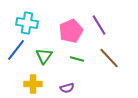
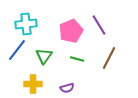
cyan cross: moved 1 px left, 1 px down; rotated 15 degrees counterclockwise
blue line: moved 1 px right
brown line: rotated 70 degrees clockwise
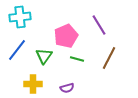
cyan cross: moved 6 px left, 7 px up
pink pentagon: moved 5 px left, 5 px down
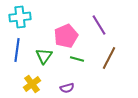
blue line: rotated 30 degrees counterclockwise
yellow cross: moved 1 px left; rotated 36 degrees counterclockwise
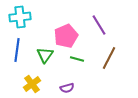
green triangle: moved 1 px right, 1 px up
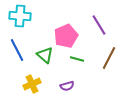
cyan cross: moved 1 px up; rotated 10 degrees clockwise
blue line: rotated 35 degrees counterclockwise
green triangle: rotated 24 degrees counterclockwise
yellow cross: rotated 12 degrees clockwise
purple semicircle: moved 2 px up
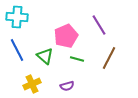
cyan cross: moved 3 px left, 1 px down
green triangle: moved 1 px down
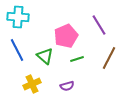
cyan cross: moved 1 px right
green line: rotated 32 degrees counterclockwise
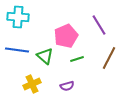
blue line: rotated 55 degrees counterclockwise
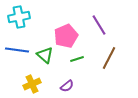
cyan cross: moved 1 px right; rotated 15 degrees counterclockwise
green triangle: moved 1 px up
purple semicircle: rotated 24 degrees counterclockwise
